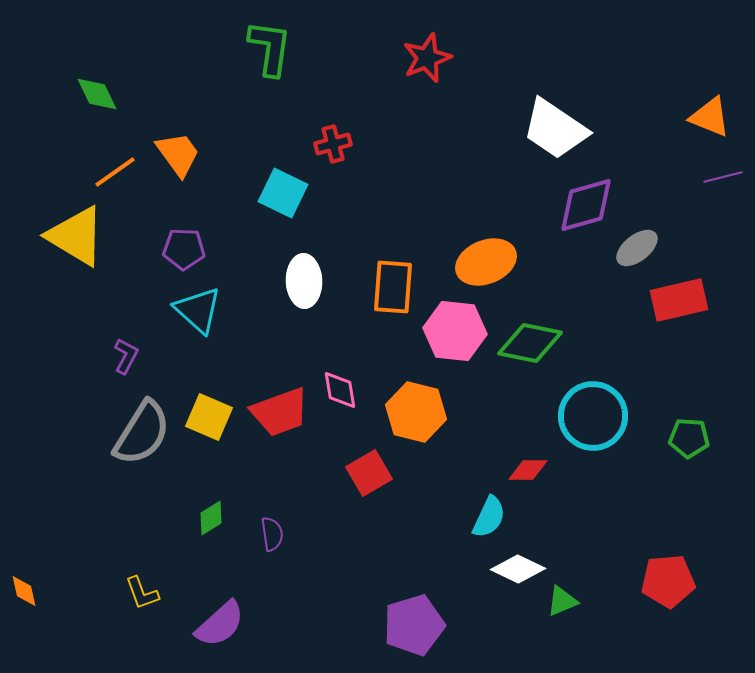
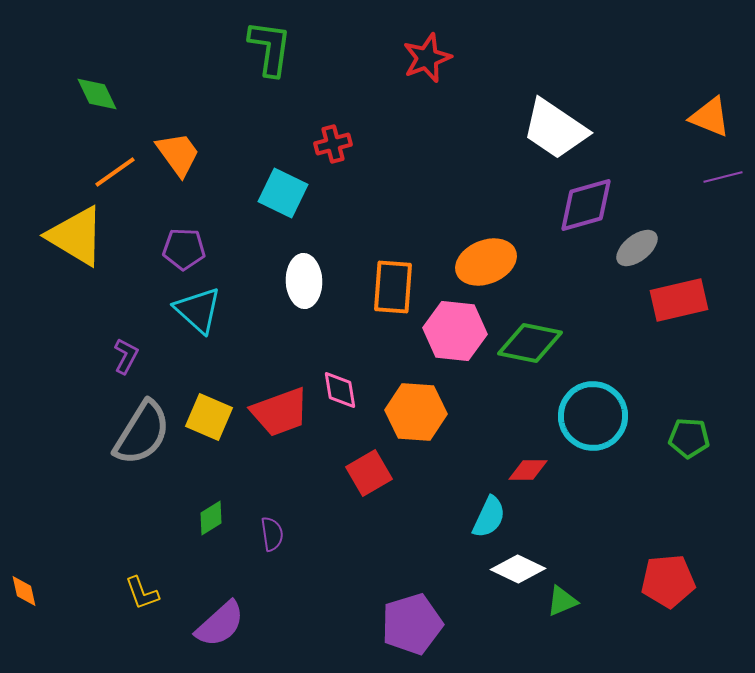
orange hexagon at (416, 412): rotated 10 degrees counterclockwise
purple pentagon at (414, 625): moved 2 px left, 1 px up
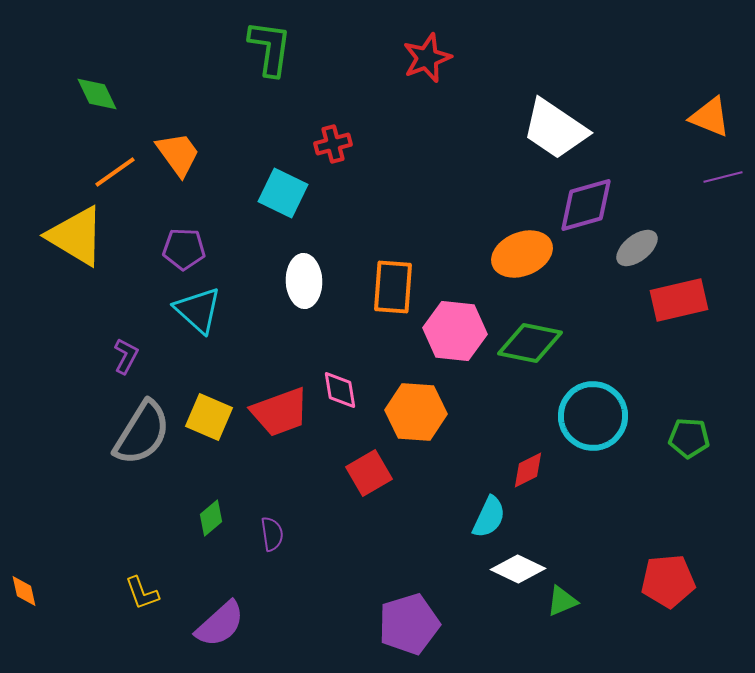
orange ellipse at (486, 262): moved 36 px right, 8 px up
red diamond at (528, 470): rotated 27 degrees counterclockwise
green diamond at (211, 518): rotated 9 degrees counterclockwise
purple pentagon at (412, 624): moved 3 px left
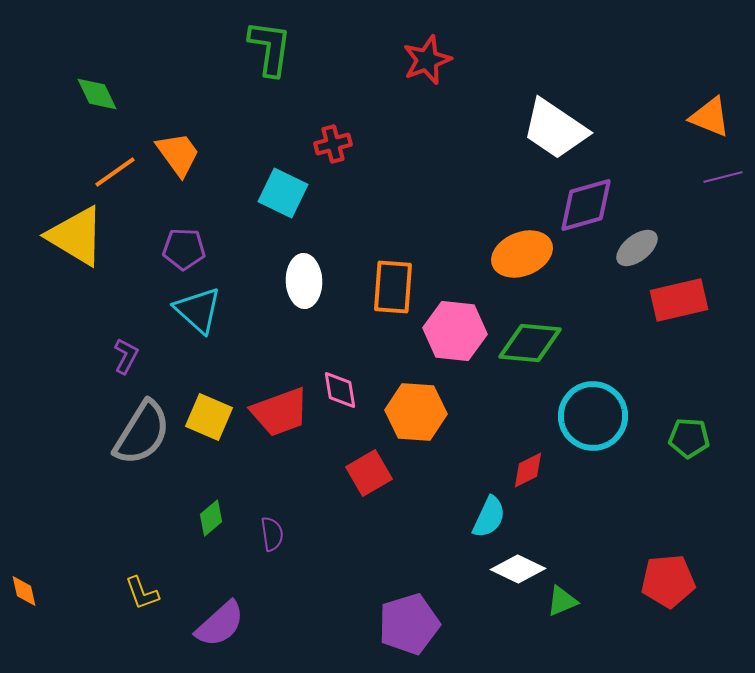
red star at (427, 58): moved 2 px down
green diamond at (530, 343): rotated 6 degrees counterclockwise
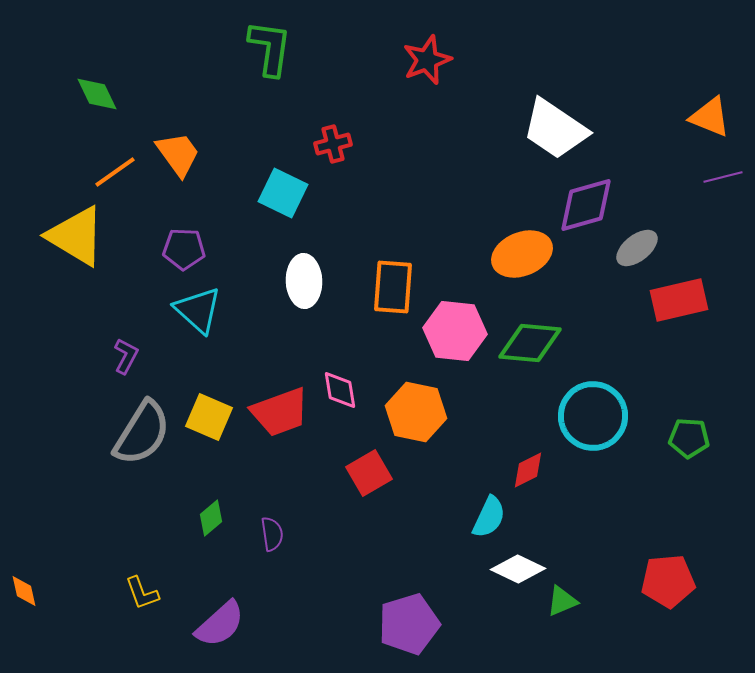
orange hexagon at (416, 412): rotated 8 degrees clockwise
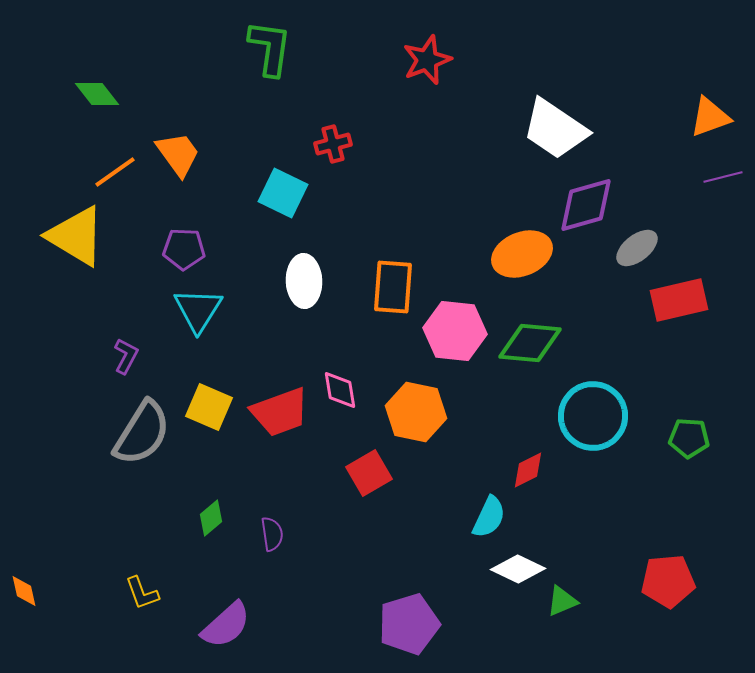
green diamond at (97, 94): rotated 12 degrees counterclockwise
orange triangle at (710, 117): rotated 42 degrees counterclockwise
cyan triangle at (198, 310): rotated 20 degrees clockwise
yellow square at (209, 417): moved 10 px up
purple semicircle at (220, 624): moved 6 px right, 1 px down
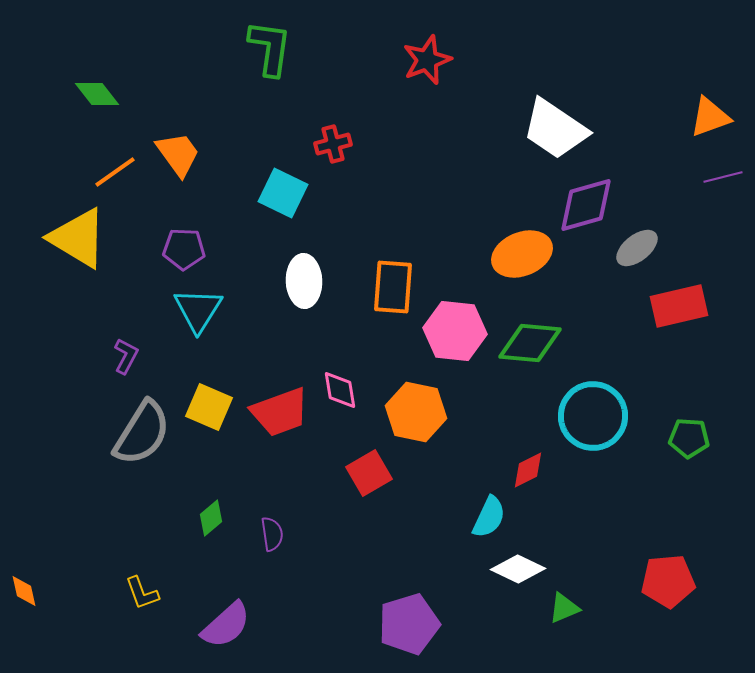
yellow triangle at (76, 236): moved 2 px right, 2 px down
red rectangle at (679, 300): moved 6 px down
green triangle at (562, 601): moved 2 px right, 7 px down
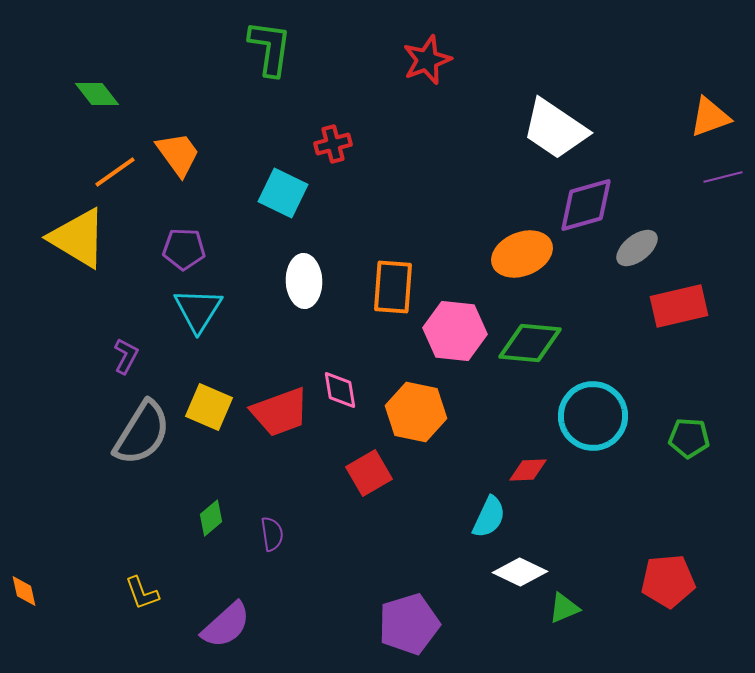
red diamond at (528, 470): rotated 24 degrees clockwise
white diamond at (518, 569): moved 2 px right, 3 px down
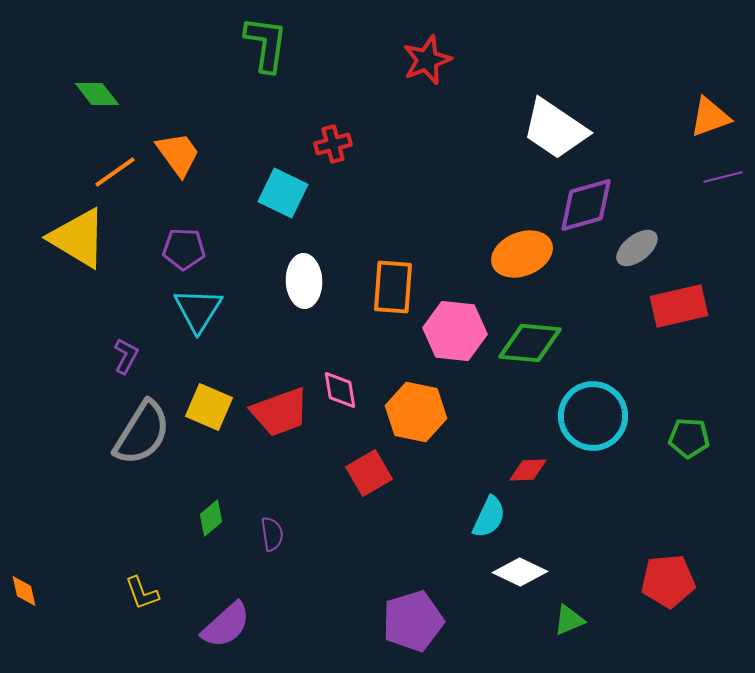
green L-shape at (270, 48): moved 4 px left, 4 px up
green triangle at (564, 608): moved 5 px right, 12 px down
purple pentagon at (409, 624): moved 4 px right, 3 px up
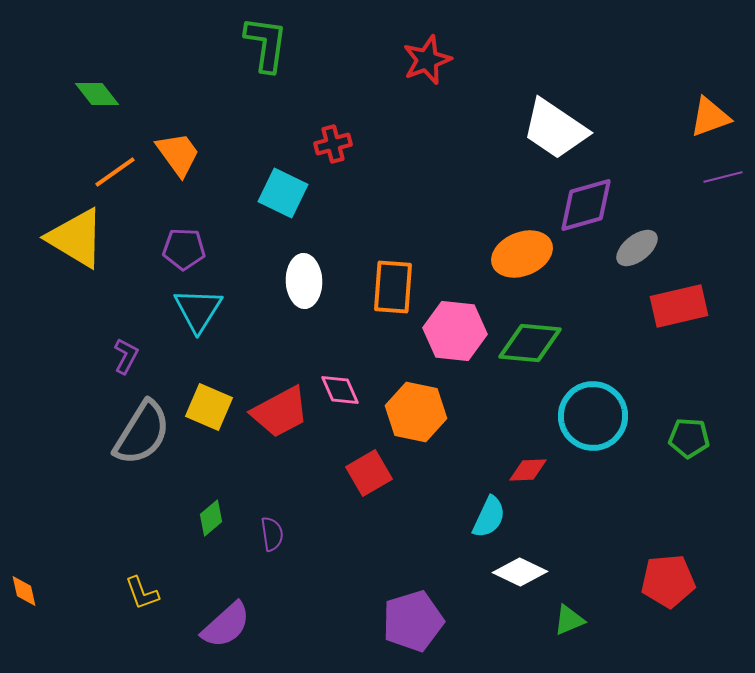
yellow triangle at (78, 238): moved 2 px left
pink diamond at (340, 390): rotated 15 degrees counterclockwise
red trapezoid at (280, 412): rotated 8 degrees counterclockwise
